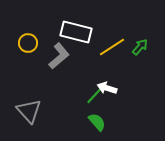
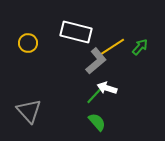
gray L-shape: moved 37 px right, 5 px down
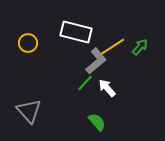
white arrow: rotated 30 degrees clockwise
green line: moved 9 px left, 13 px up
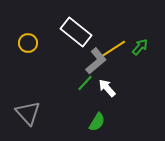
white rectangle: rotated 24 degrees clockwise
yellow line: moved 1 px right, 2 px down
gray triangle: moved 1 px left, 2 px down
green semicircle: rotated 72 degrees clockwise
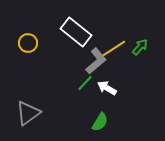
white arrow: rotated 18 degrees counterclockwise
gray triangle: rotated 36 degrees clockwise
green semicircle: moved 3 px right
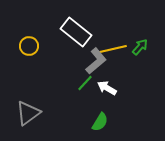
yellow circle: moved 1 px right, 3 px down
yellow line: rotated 20 degrees clockwise
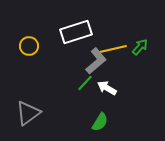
white rectangle: rotated 56 degrees counterclockwise
